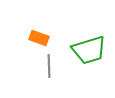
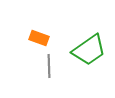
green trapezoid: rotated 18 degrees counterclockwise
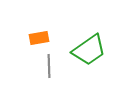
orange rectangle: rotated 30 degrees counterclockwise
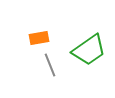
gray line: moved 1 px right, 1 px up; rotated 20 degrees counterclockwise
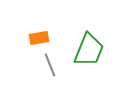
green trapezoid: rotated 33 degrees counterclockwise
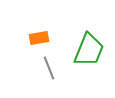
gray line: moved 1 px left, 3 px down
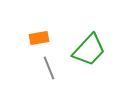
green trapezoid: rotated 21 degrees clockwise
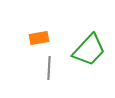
gray line: rotated 25 degrees clockwise
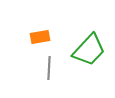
orange rectangle: moved 1 px right, 1 px up
